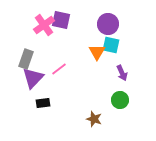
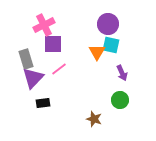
purple square: moved 8 px left, 24 px down; rotated 12 degrees counterclockwise
pink cross: rotated 10 degrees clockwise
gray rectangle: rotated 36 degrees counterclockwise
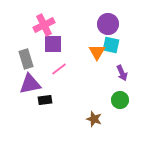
purple triangle: moved 3 px left, 6 px down; rotated 35 degrees clockwise
black rectangle: moved 2 px right, 3 px up
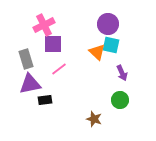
orange triangle: rotated 18 degrees counterclockwise
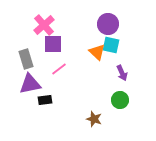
pink cross: rotated 15 degrees counterclockwise
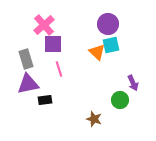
cyan square: rotated 24 degrees counterclockwise
pink line: rotated 70 degrees counterclockwise
purple arrow: moved 11 px right, 10 px down
purple triangle: moved 2 px left
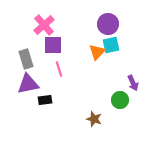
purple square: moved 1 px down
orange triangle: rotated 30 degrees clockwise
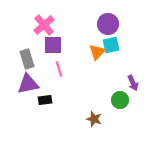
gray rectangle: moved 1 px right
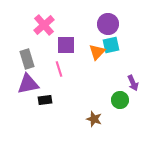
purple square: moved 13 px right
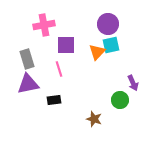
pink cross: rotated 30 degrees clockwise
black rectangle: moved 9 px right
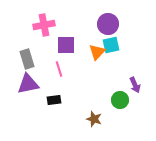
purple arrow: moved 2 px right, 2 px down
